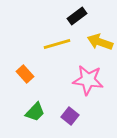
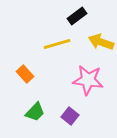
yellow arrow: moved 1 px right
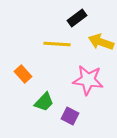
black rectangle: moved 2 px down
yellow line: rotated 20 degrees clockwise
orange rectangle: moved 2 px left
green trapezoid: moved 9 px right, 10 px up
purple square: rotated 12 degrees counterclockwise
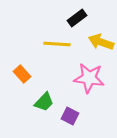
orange rectangle: moved 1 px left
pink star: moved 1 px right, 2 px up
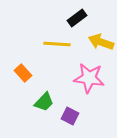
orange rectangle: moved 1 px right, 1 px up
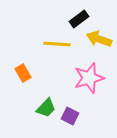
black rectangle: moved 2 px right, 1 px down
yellow arrow: moved 2 px left, 3 px up
orange rectangle: rotated 12 degrees clockwise
pink star: rotated 24 degrees counterclockwise
green trapezoid: moved 2 px right, 6 px down
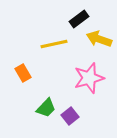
yellow line: moved 3 px left; rotated 16 degrees counterclockwise
purple square: rotated 24 degrees clockwise
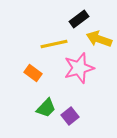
orange rectangle: moved 10 px right; rotated 24 degrees counterclockwise
pink star: moved 10 px left, 10 px up
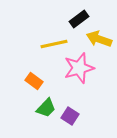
orange rectangle: moved 1 px right, 8 px down
purple square: rotated 18 degrees counterclockwise
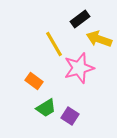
black rectangle: moved 1 px right
yellow line: rotated 72 degrees clockwise
green trapezoid: rotated 15 degrees clockwise
